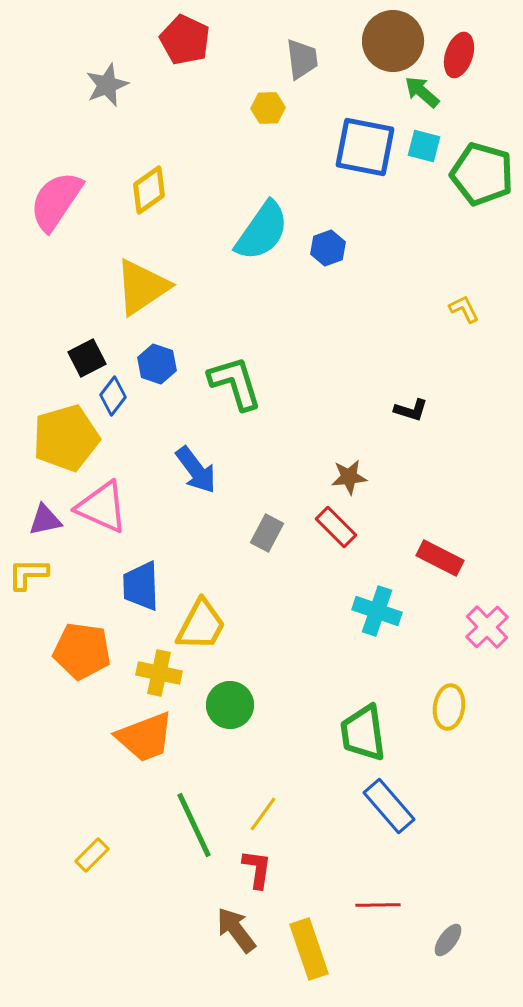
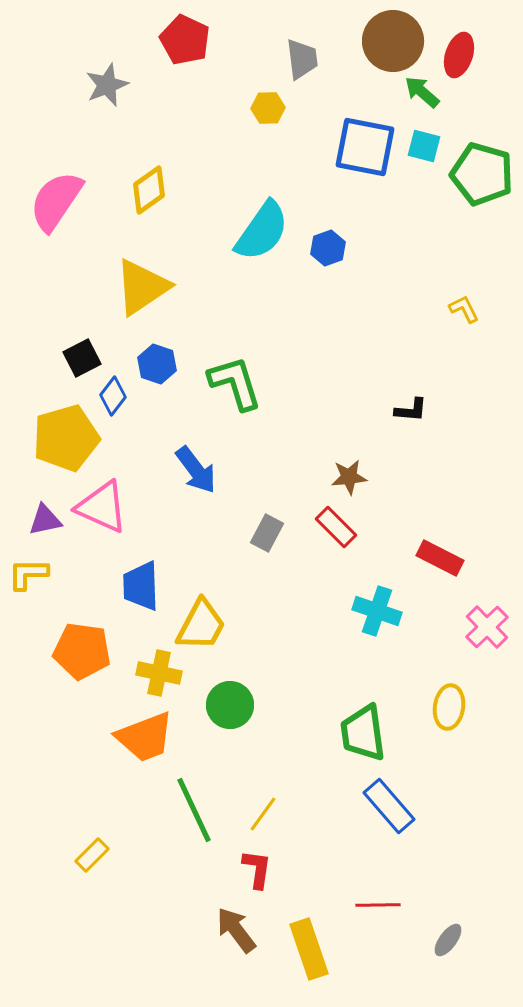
black square at (87, 358): moved 5 px left
black L-shape at (411, 410): rotated 12 degrees counterclockwise
green line at (194, 825): moved 15 px up
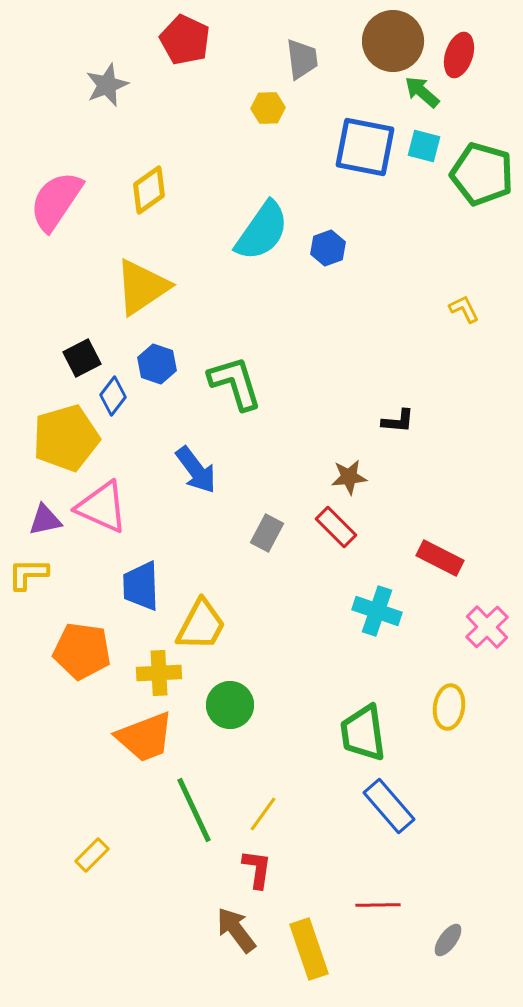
black L-shape at (411, 410): moved 13 px left, 11 px down
yellow cross at (159, 673): rotated 15 degrees counterclockwise
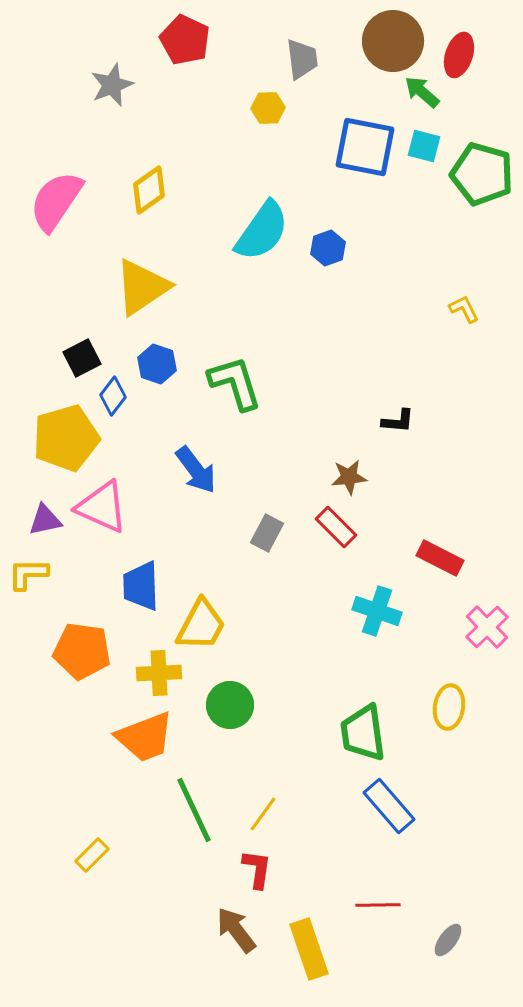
gray star at (107, 85): moved 5 px right
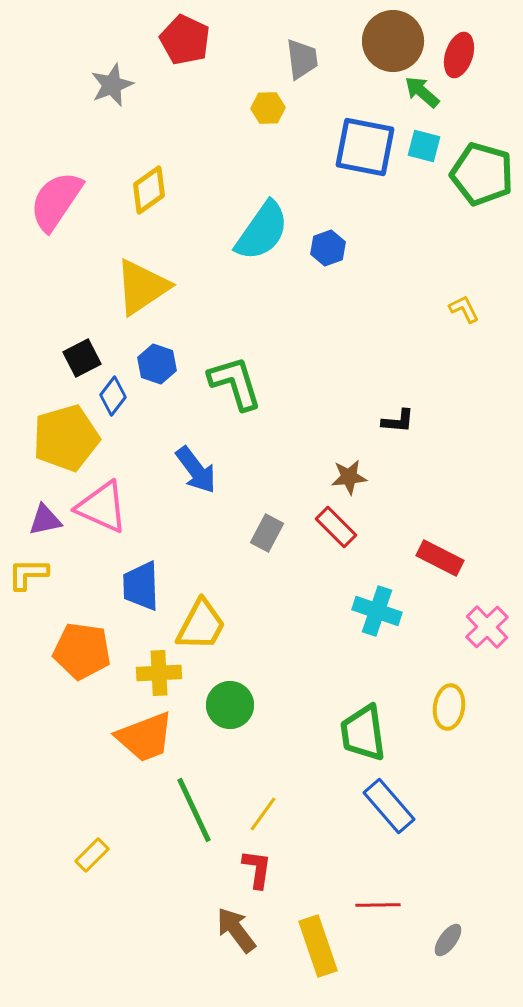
yellow rectangle at (309, 949): moved 9 px right, 3 px up
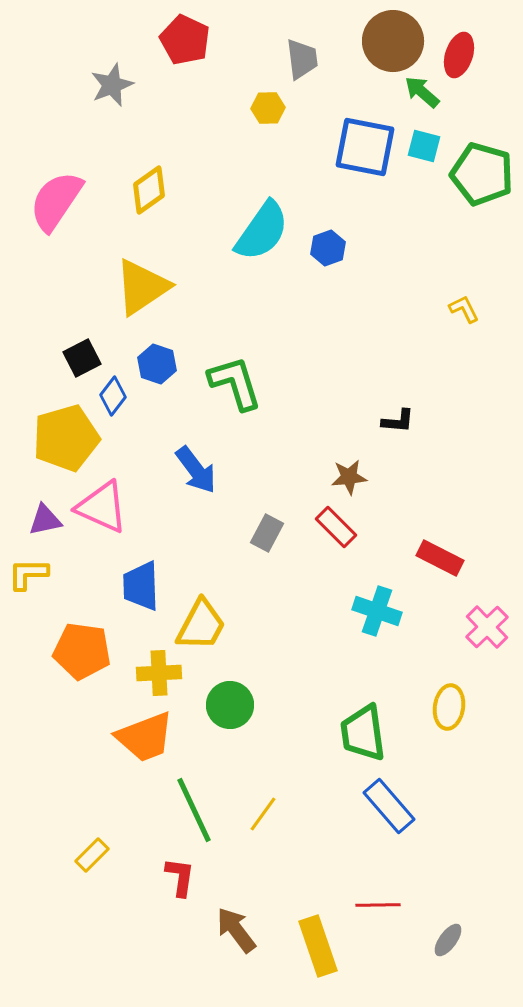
red L-shape at (257, 869): moved 77 px left, 8 px down
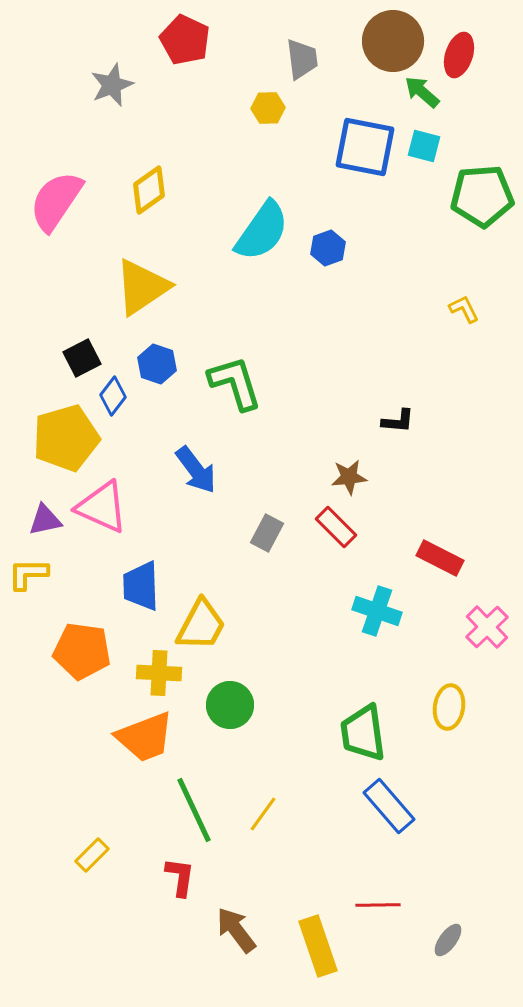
green pentagon at (482, 174): moved 22 px down; rotated 20 degrees counterclockwise
yellow cross at (159, 673): rotated 6 degrees clockwise
